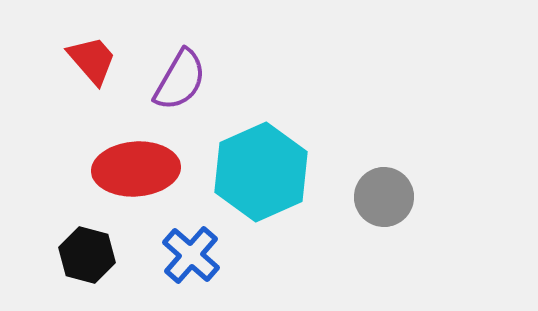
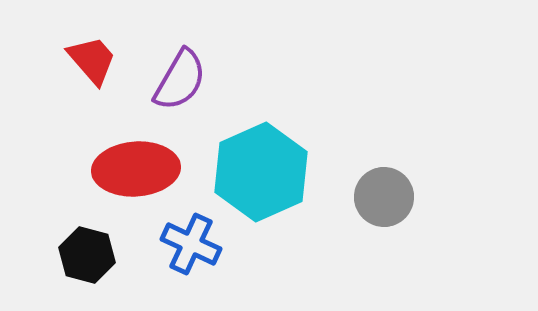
blue cross: moved 11 px up; rotated 16 degrees counterclockwise
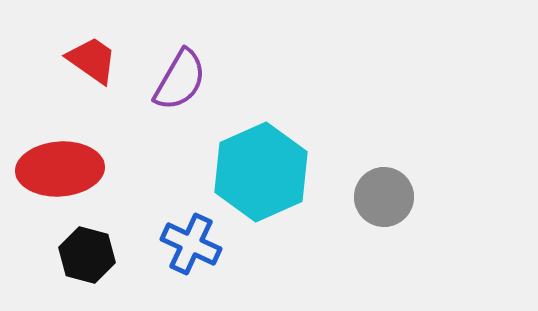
red trapezoid: rotated 14 degrees counterclockwise
red ellipse: moved 76 px left
